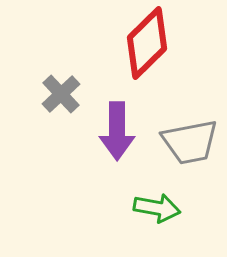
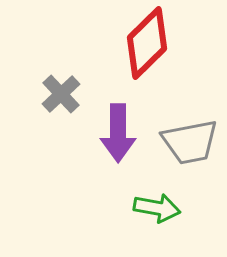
purple arrow: moved 1 px right, 2 px down
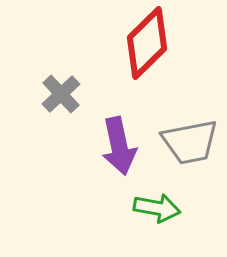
purple arrow: moved 1 px right, 13 px down; rotated 12 degrees counterclockwise
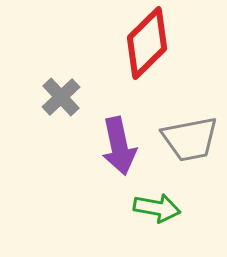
gray cross: moved 3 px down
gray trapezoid: moved 3 px up
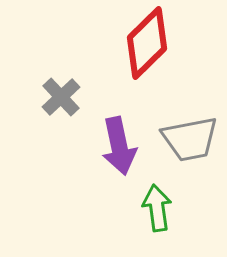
green arrow: rotated 108 degrees counterclockwise
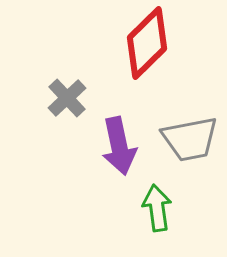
gray cross: moved 6 px right, 1 px down
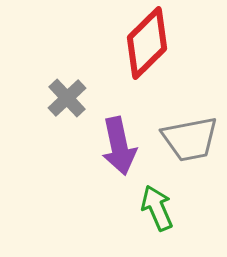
green arrow: rotated 15 degrees counterclockwise
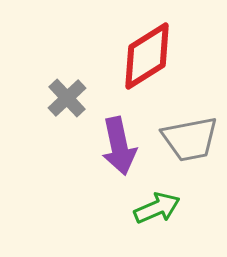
red diamond: moved 13 px down; rotated 12 degrees clockwise
green arrow: rotated 90 degrees clockwise
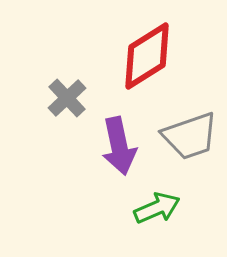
gray trapezoid: moved 3 px up; rotated 8 degrees counterclockwise
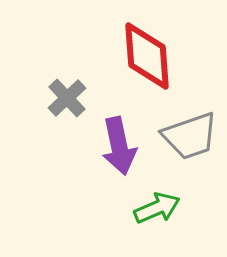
red diamond: rotated 62 degrees counterclockwise
